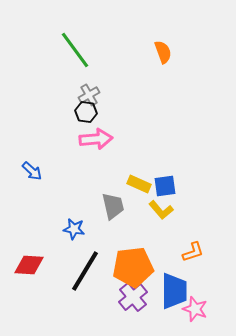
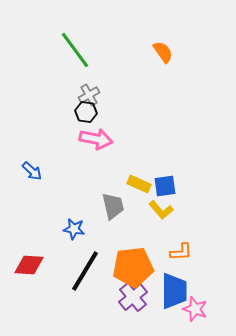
orange semicircle: rotated 15 degrees counterclockwise
pink arrow: rotated 16 degrees clockwise
orange L-shape: moved 12 px left; rotated 15 degrees clockwise
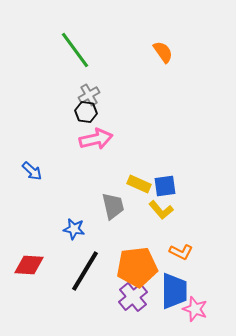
pink arrow: rotated 24 degrees counterclockwise
orange L-shape: rotated 30 degrees clockwise
orange pentagon: moved 4 px right
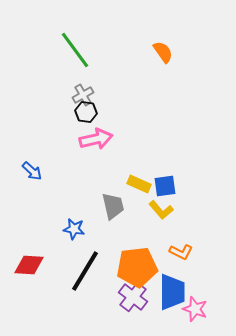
gray cross: moved 6 px left
blue trapezoid: moved 2 px left, 1 px down
purple cross: rotated 12 degrees counterclockwise
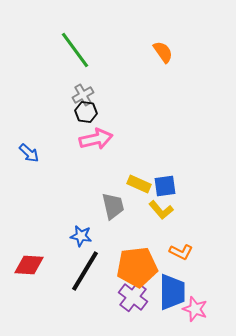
blue arrow: moved 3 px left, 18 px up
blue star: moved 7 px right, 7 px down
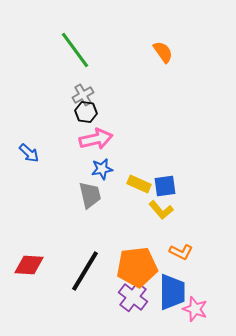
gray trapezoid: moved 23 px left, 11 px up
blue star: moved 21 px right, 67 px up; rotated 20 degrees counterclockwise
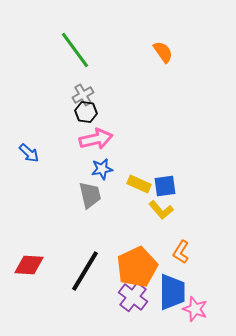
orange L-shape: rotated 95 degrees clockwise
orange pentagon: rotated 18 degrees counterclockwise
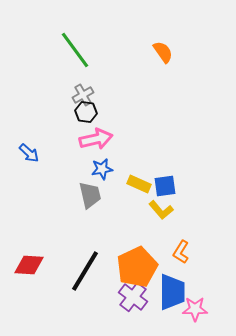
pink star: rotated 20 degrees counterclockwise
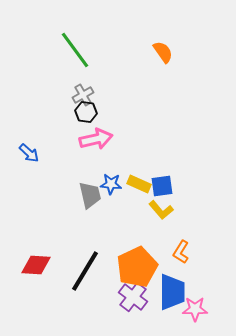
blue star: moved 9 px right, 15 px down; rotated 15 degrees clockwise
blue square: moved 3 px left
red diamond: moved 7 px right
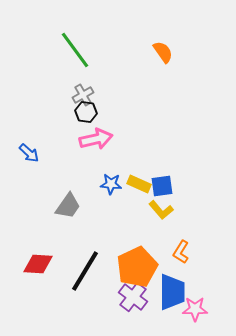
gray trapezoid: moved 22 px left, 11 px down; rotated 48 degrees clockwise
red diamond: moved 2 px right, 1 px up
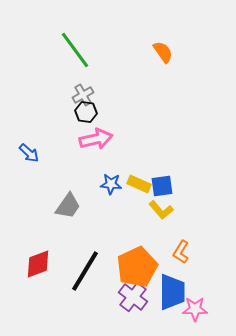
red diamond: rotated 24 degrees counterclockwise
